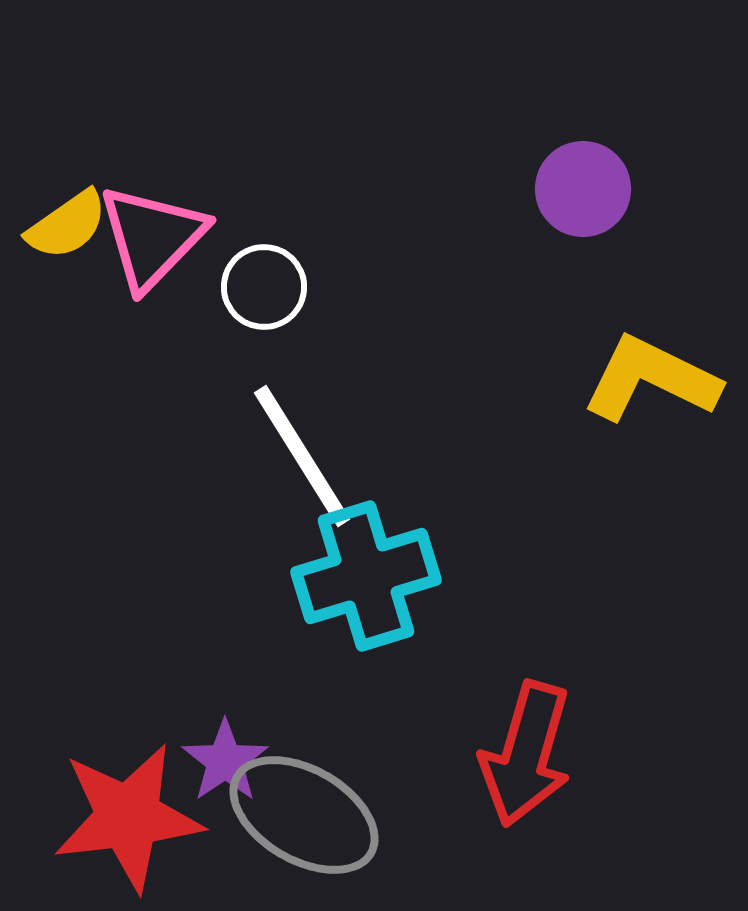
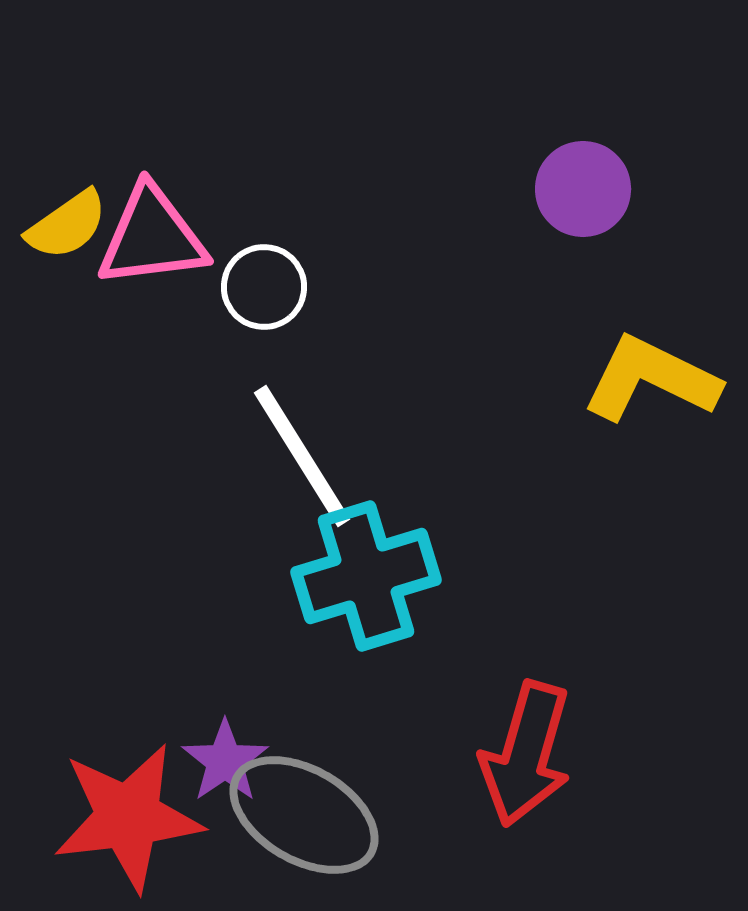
pink triangle: rotated 39 degrees clockwise
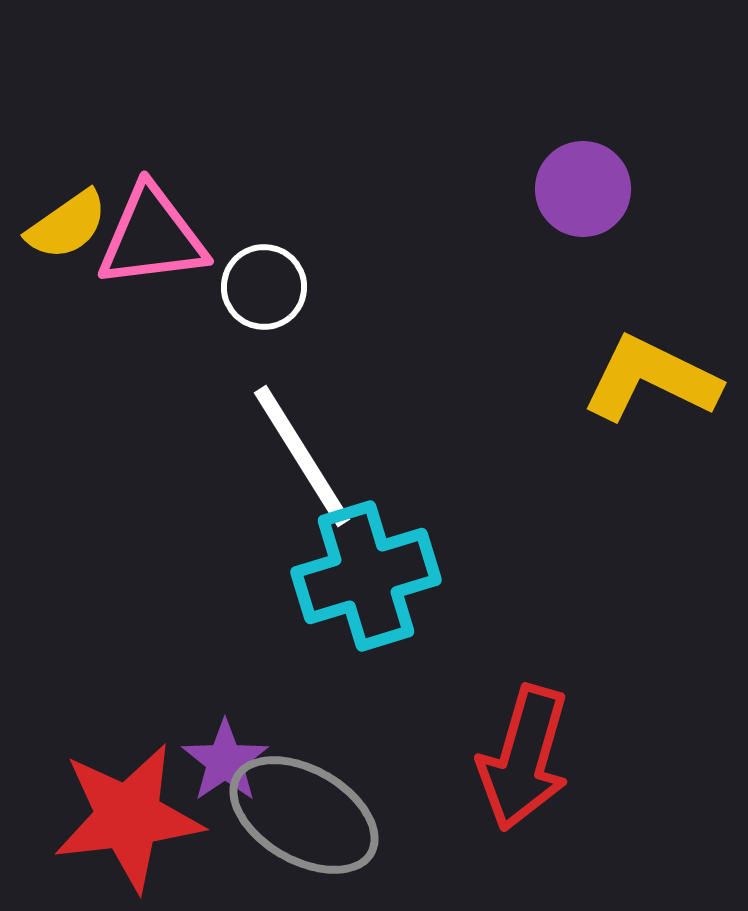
red arrow: moved 2 px left, 4 px down
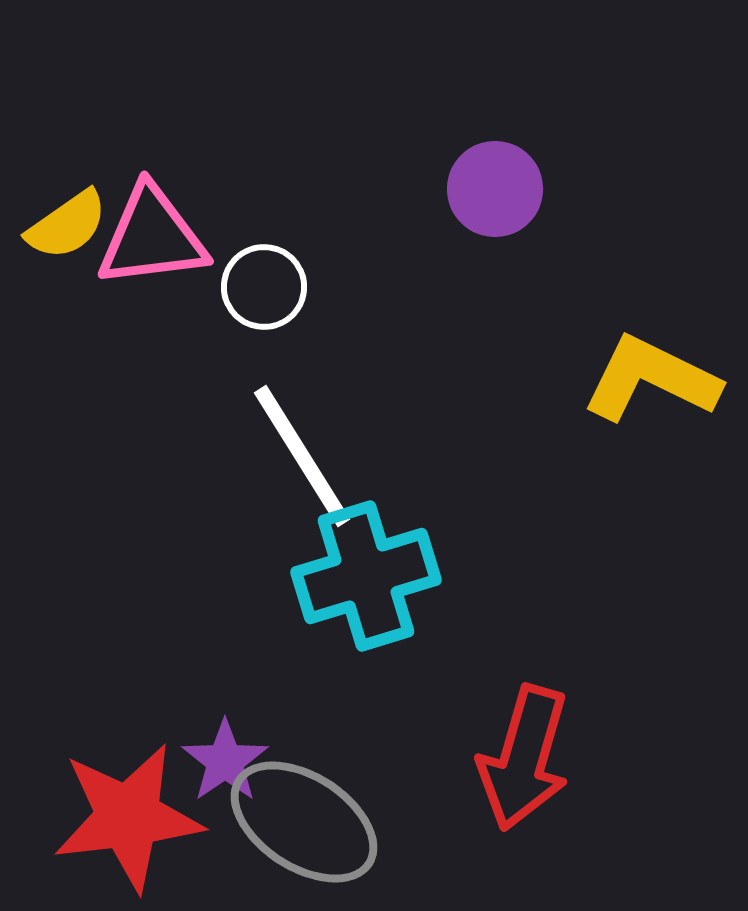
purple circle: moved 88 px left
gray ellipse: moved 7 px down; rotated 3 degrees clockwise
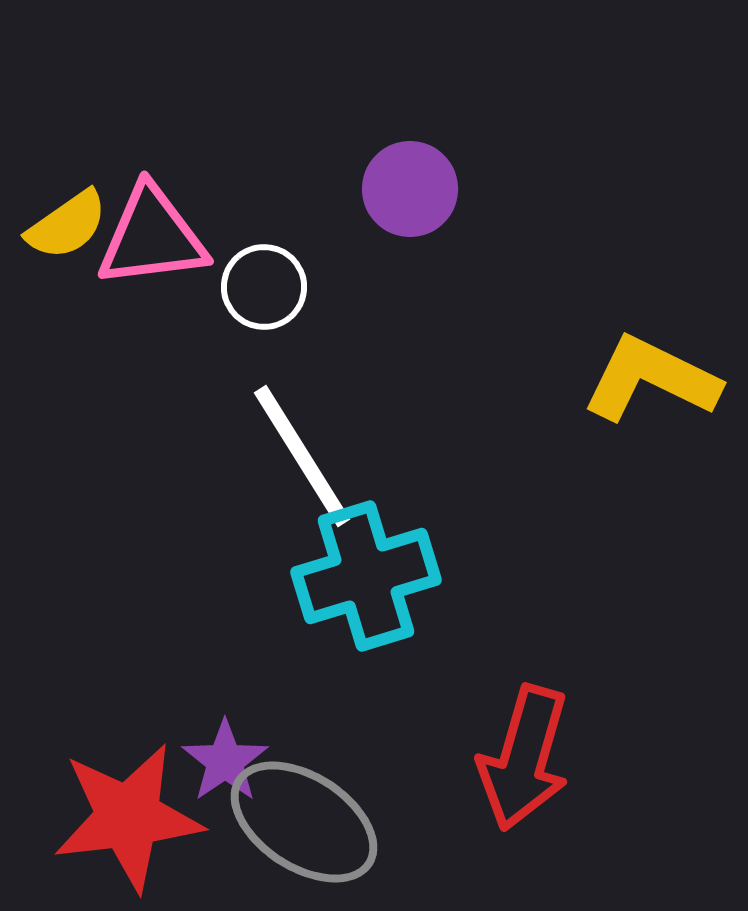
purple circle: moved 85 px left
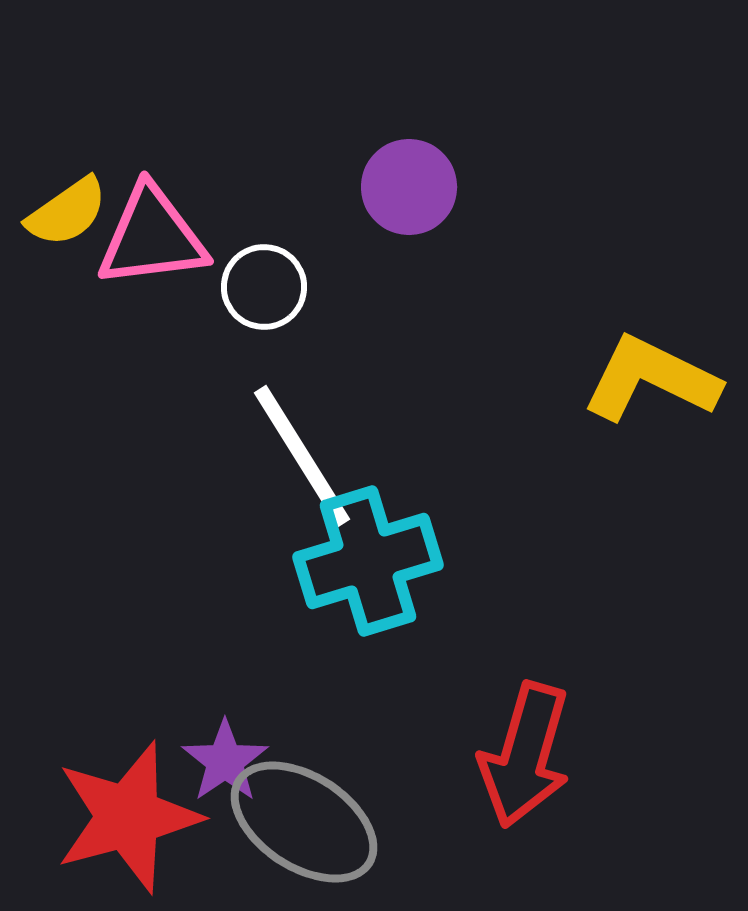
purple circle: moved 1 px left, 2 px up
yellow semicircle: moved 13 px up
cyan cross: moved 2 px right, 15 px up
red arrow: moved 1 px right, 3 px up
red star: rotated 8 degrees counterclockwise
